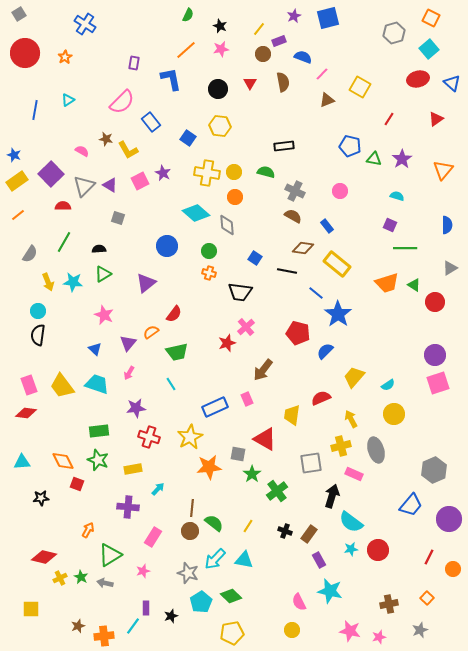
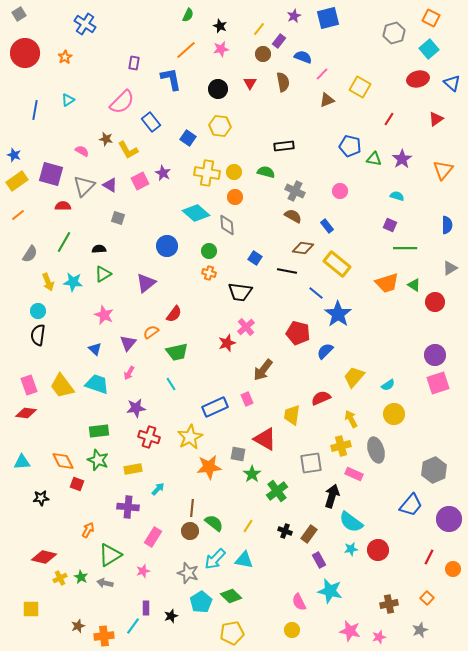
purple rectangle at (279, 41): rotated 32 degrees counterclockwise
purple square at (51, 174): rotated 30 degrees counterclockwise
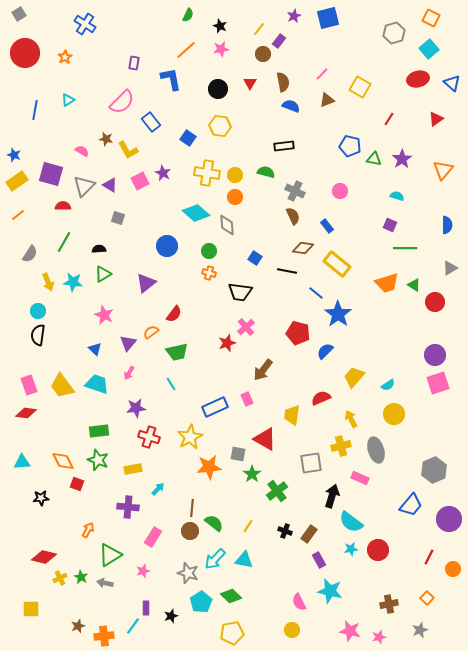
blue semicircle at (303, 57): moved 12 px left, 49 px down
yellow circle at (234, 172): moved 1 px right, 3 px down
brown semicircle at (293, 216): rotated 36 degrees clockwise
pink rectangle at (354, 474): moved 6 px right, 4 px down
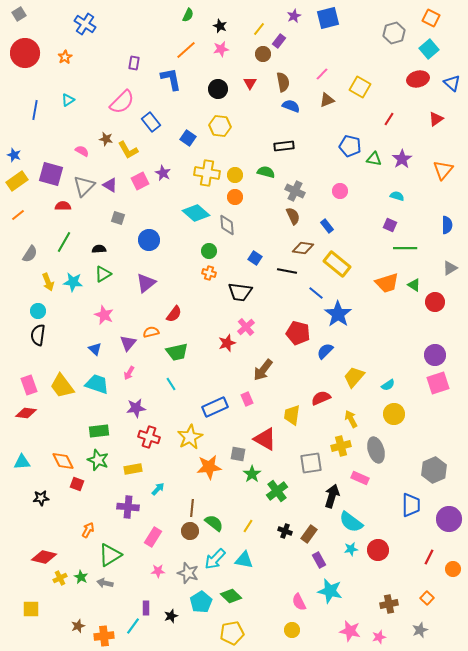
blue circle at (167, 246): moved 18 px left, 6 px up
orange semicircle at (151, 332): rotated 21 degrees clockwise
blue trapezoid at (411, 505): rotated 40 degrees counterclockwise
pink star at (143, 571): moved 15 px right; rotated 16 degrees clockwise
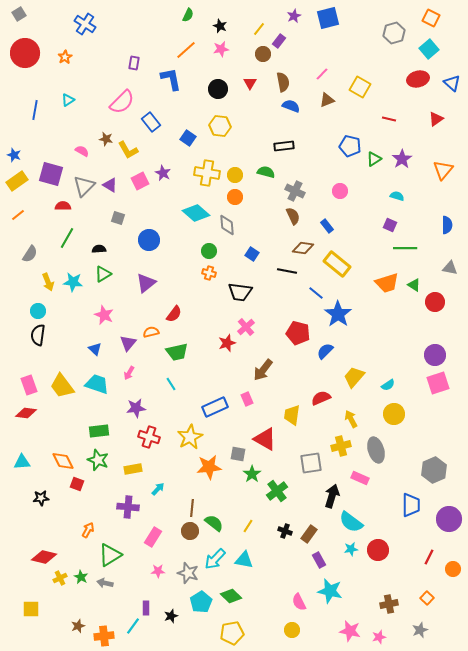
red line at (389, 119): rotated 72 degrees clockwise
green triangle at (374, 159): rotated 42 degrees counterclockwise
green line at (64, 242): moved 3 px right, 4 px up
blue square at (255, 258): moved 3 px left, 4 px up
gray triangle at (450, 268): rotated 42 degrees clockwise
